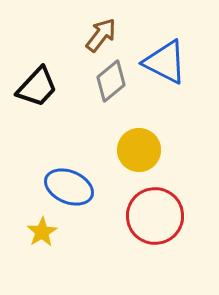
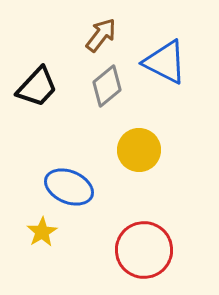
gray diamond: moved 4 px left, 5 px down
red circle: moved 11 px left, 34 px down
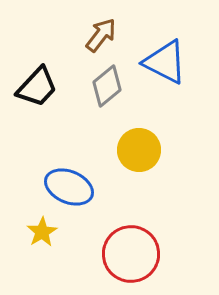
red circle: moved 13 px left, 4 px down
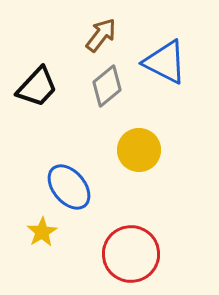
blue ellipse: rotated 27 degrees clockwise
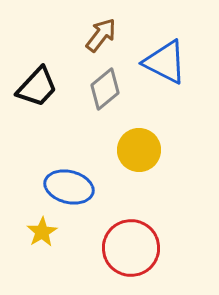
gray diamond: moved 2 px left, 3 px down
blue ellipse: rotated 36 degrees counterclockwise
red circle: moved 6 px up
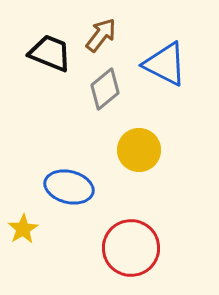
blue triangle: moved 2 px down
black trapezoid: moved 13 px right, 34 px up; rotated 111 degrees counterclockwise
yellow star: moved 19 px left, 3 px up
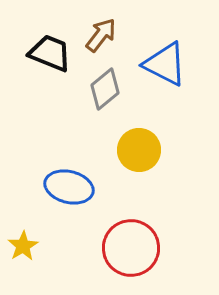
yellow star: moved 17 px down
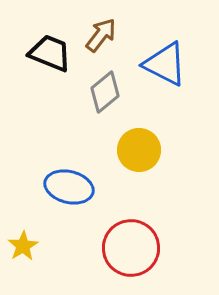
gray diamond: moved 3 px down
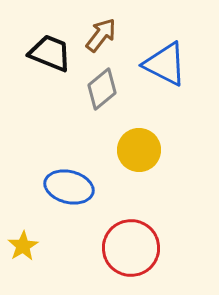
gray diamond: moved 3 px left, 3 px up
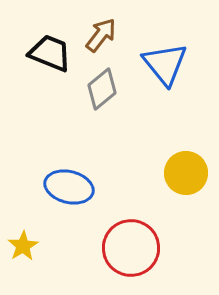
blue triangle: rotated 24 degrees clockwise
yellow circle: moved 47 px right, 23 px down
